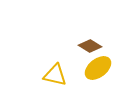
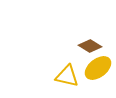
yellow triangle: moved 12 px right, 1 px down
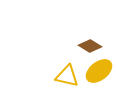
yellow ellipse: moved 1 px right, 3 px down
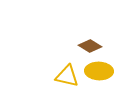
yellow ellipse: rotated 40 degrees clockwise
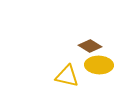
yellow ellipse: moved 6 px up
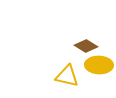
brown diamond: moved 4 px left
